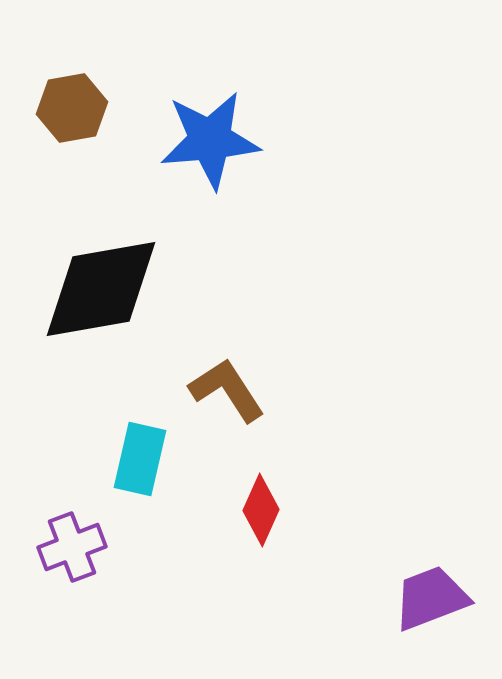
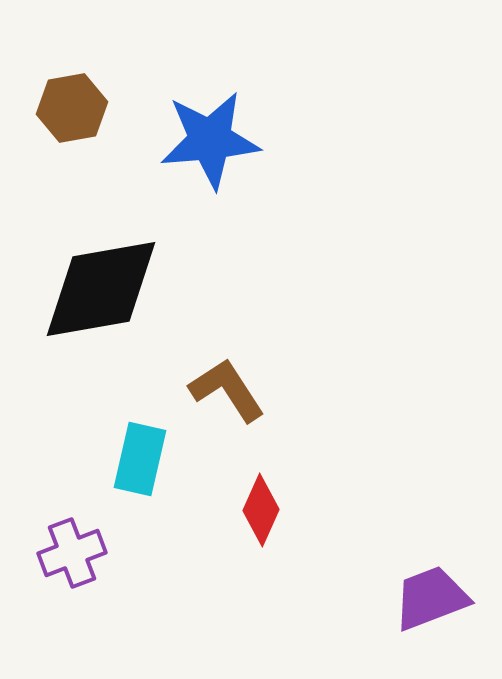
purple cross: moved 6 px down
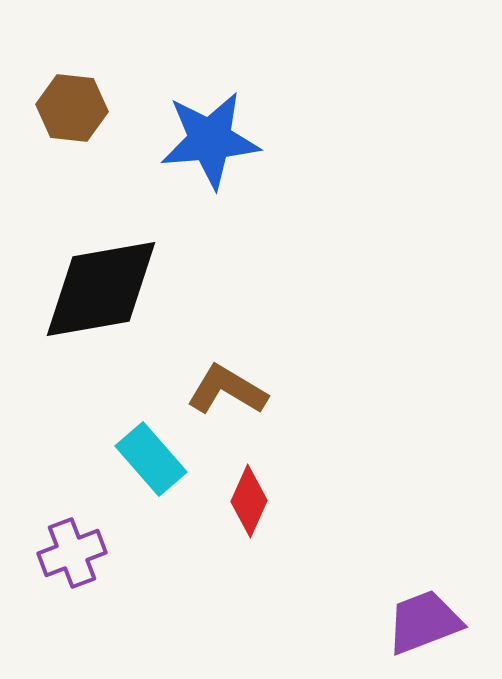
brown hexagon: rotated 16 degrees clockwise
brown L-shape: rotated 26 degrees counterclockwise
cyan rectangle: moved 11 px right; rotated 54 degrees counterclockwise
red diamond: moved 12 px left, 9 px up
purple trapezoid: moved 7 px left, 24 px down
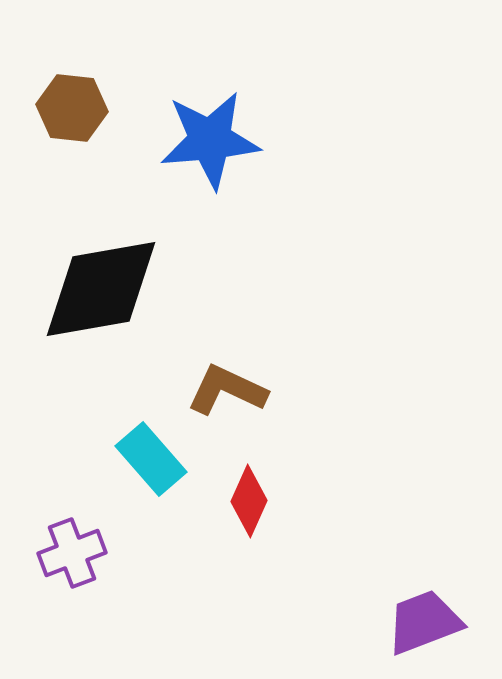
brown L-shape: rotated 6 degrees counterclockwise
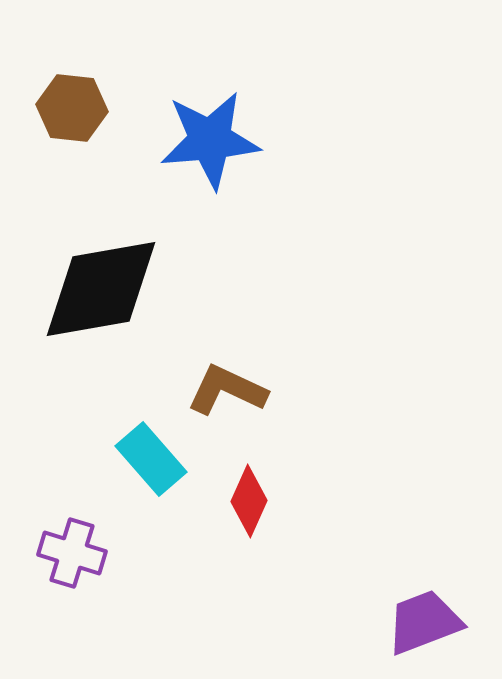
purple cross: rotated 38 degrees clockwise
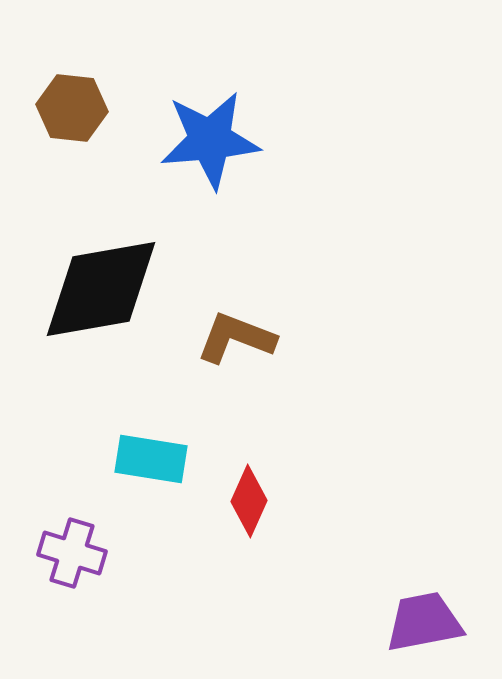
brown L-shape: moved 9 px right, 52 px up; rotated 4 degrees counterclockwise
cyan rectangle: rotated 40 degrees counterclockwise
purple trapezoid: rotated 10 degrees clockwise
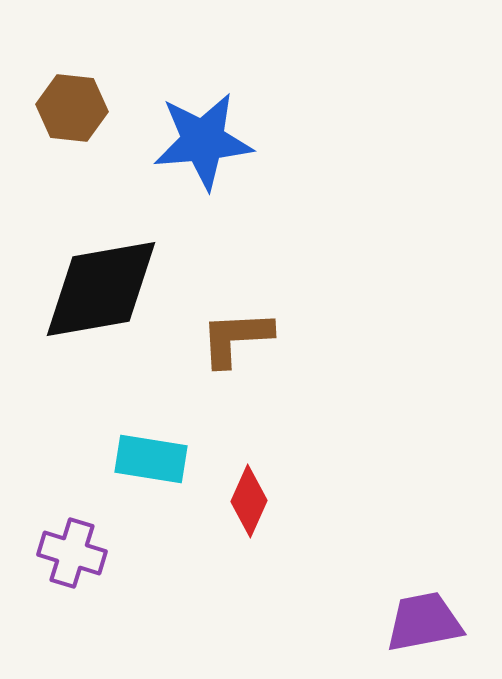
blue star: moved 7 px left, 1 px down
brown L-shape: rotated 24 degrees counterclockwise
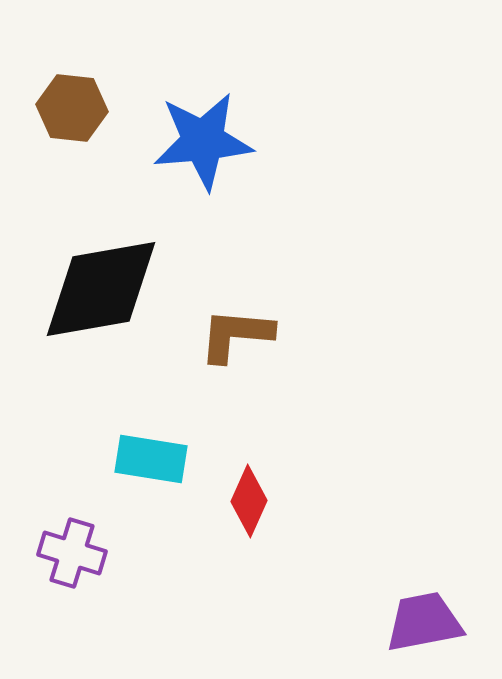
brown L-shape: moved 3 px up; rotated 8 degrees clockwise
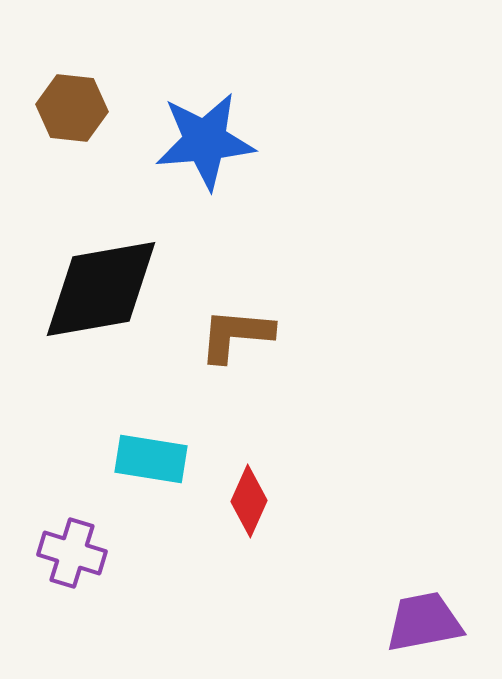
blue star: moved 2 px right
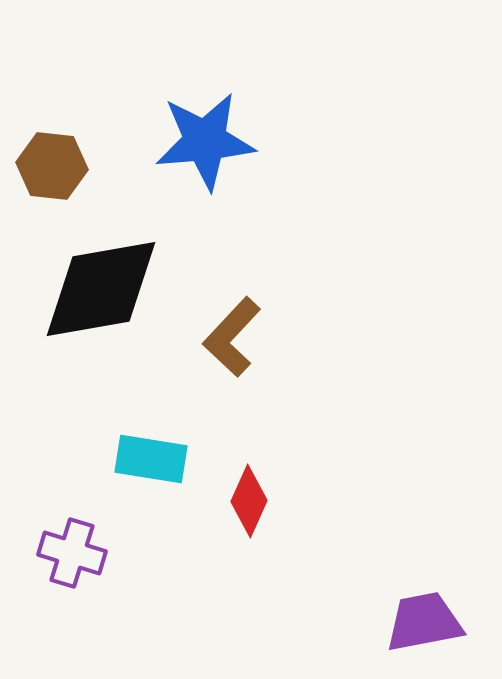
brown hexagon: moved 20 px left, 58 px down
brown L-shape: moved 4 px left, 2 px down; rotated 52 degrees counterclockwise
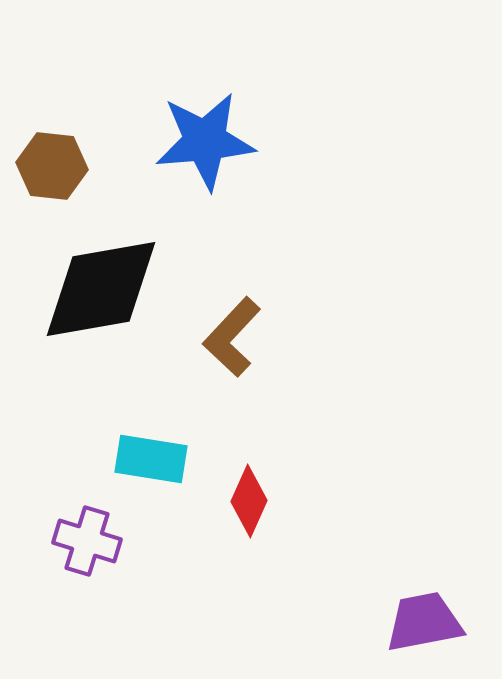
purple cross: moved 15 px right, 12 px up
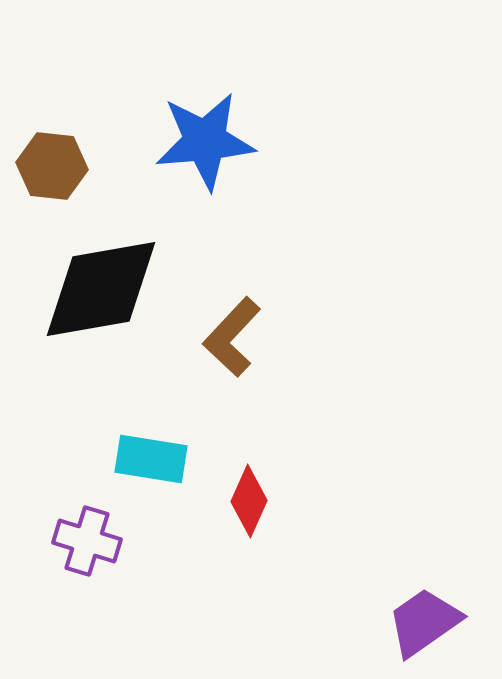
purple trapezoid: rotated 24 degrees counterclockwise
